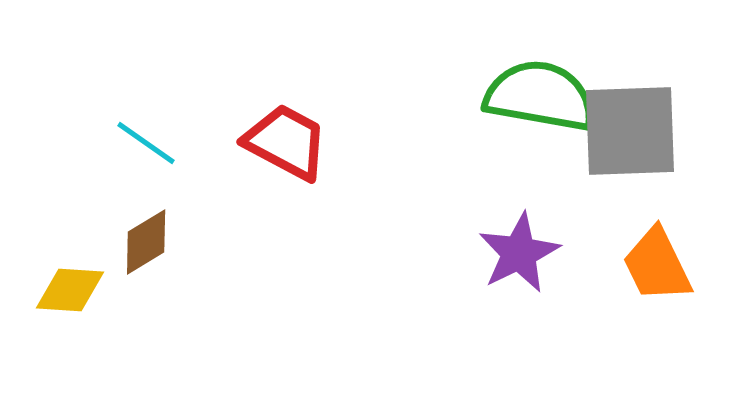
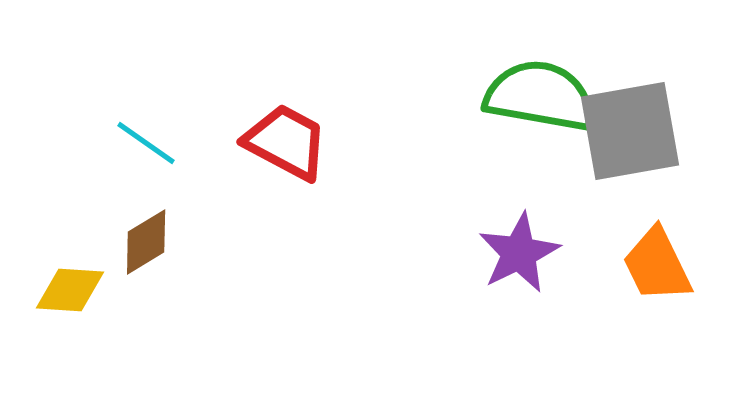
gray square: rotated 8 degrees counterclockwise
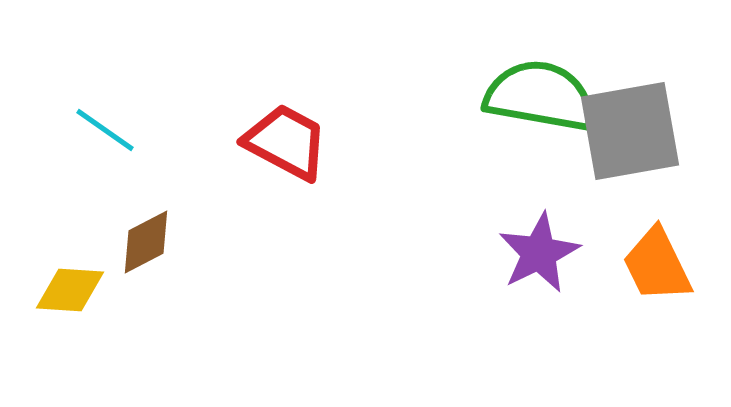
cyan line: moved 41 px left, 13 px up
brown diamond: rotated 4 degrees clockwise
purple star: moved 20 px right
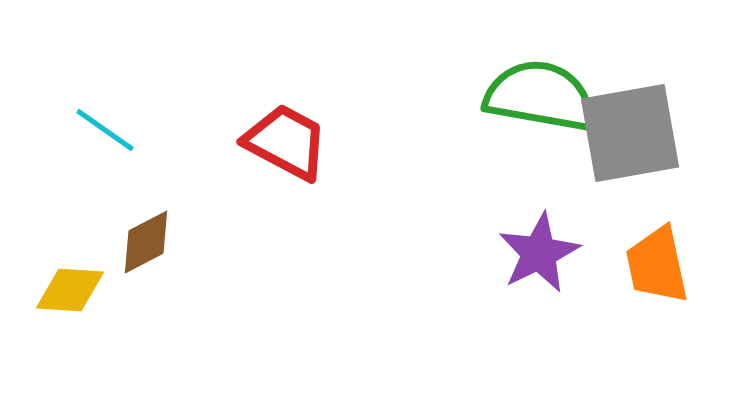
gray square: moved 2 px down
orange trapezoid: rotated 14 degrees clockwise
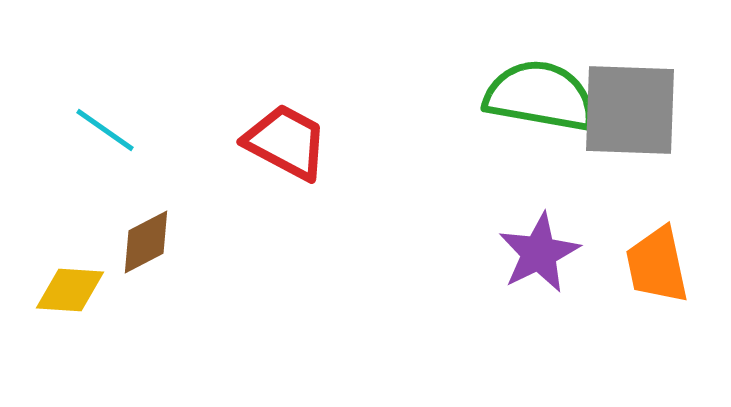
gray square: moved 23 px up; rotated 12 degrees clockwise
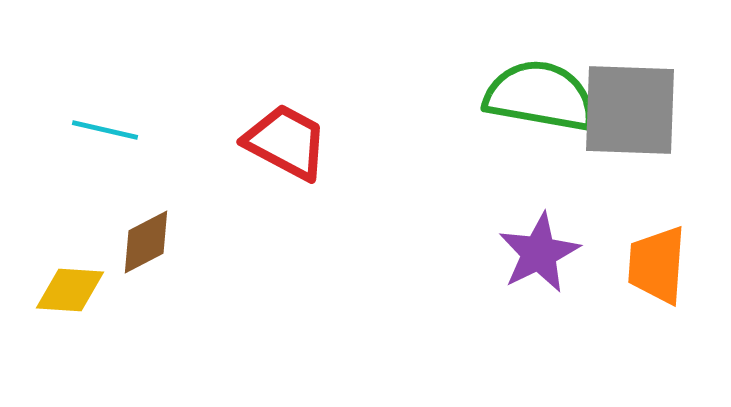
cyan line: rotated 22 degrees counterclockwise
orange trapezoid: rotated 16 degrees clockwise
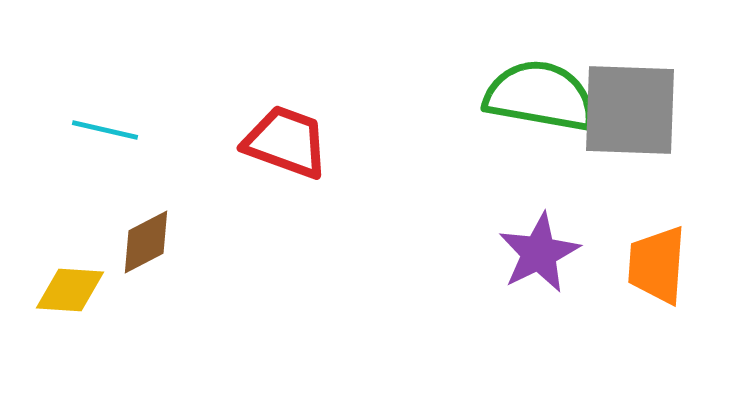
red trapezoid: rotated 8 degrees counterclockwise
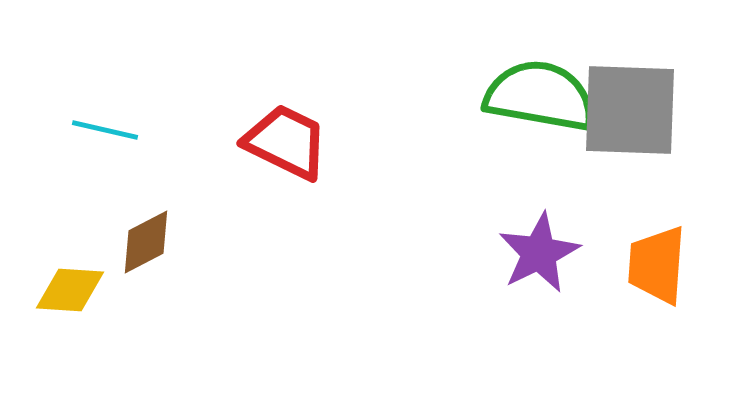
red trapezoid: rotated 6 degrees clockwise
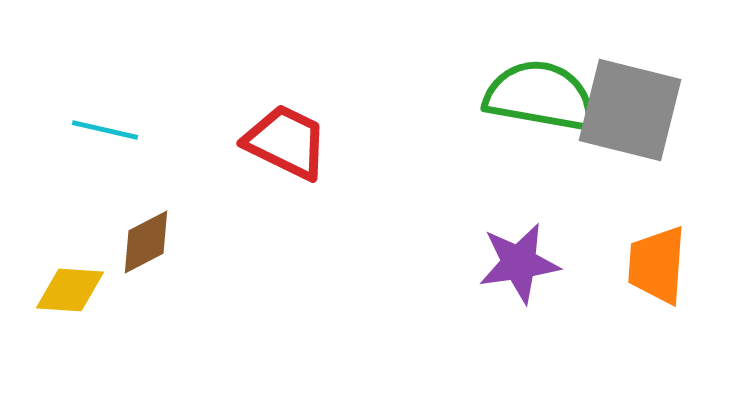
gray square: rotated 12 degrees clockwise
purple star: moved 20 px left, 10 px down; rotated 18 degrees clockwise
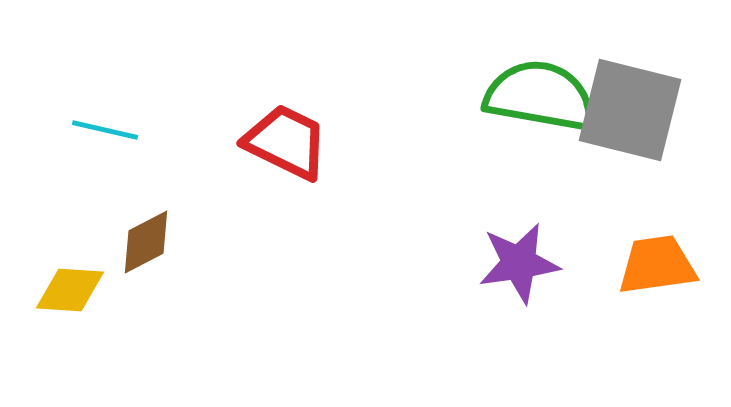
orange trapezoid: rotated 78 degrees clockwise
